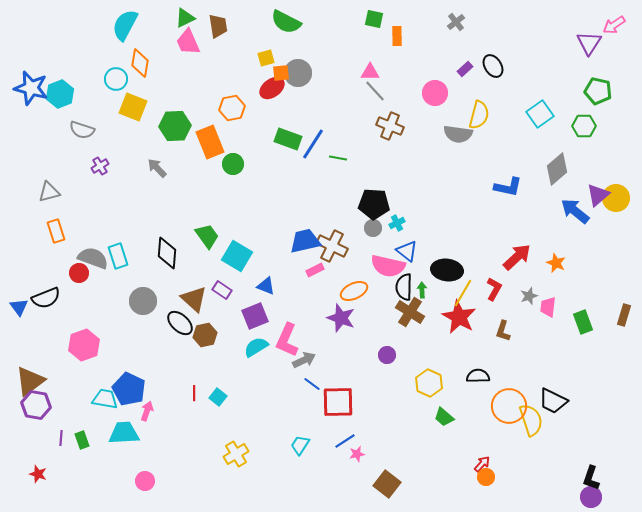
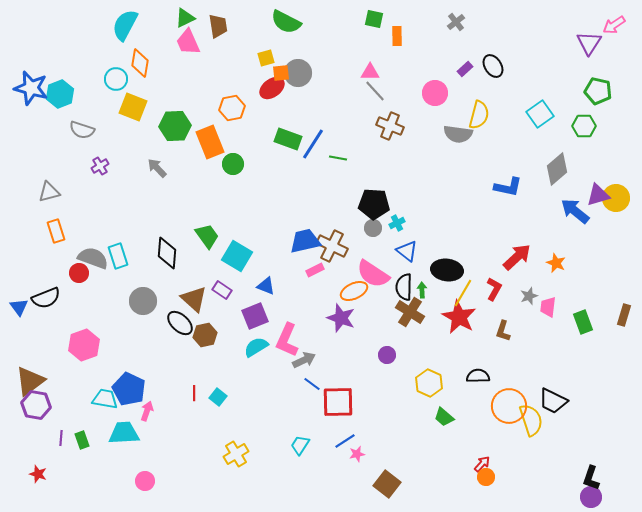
purple triangle at (598, 195): rotated 25 degrees clockwise
pink semicircle at (388, 266): moved 15 px left, 8 px down; rotated 20 degrees clockwise
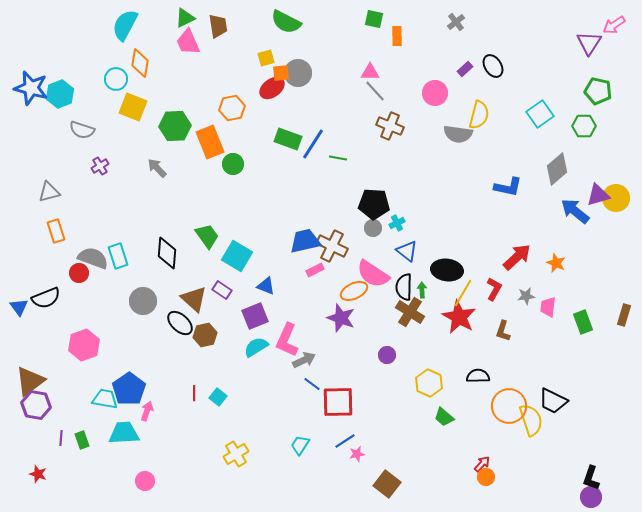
gray star at (529, 296): moved 3 px left; rotated 12 degrees clockwise
blue pentagon at (129, 389): rotated 12 degrees clockwise
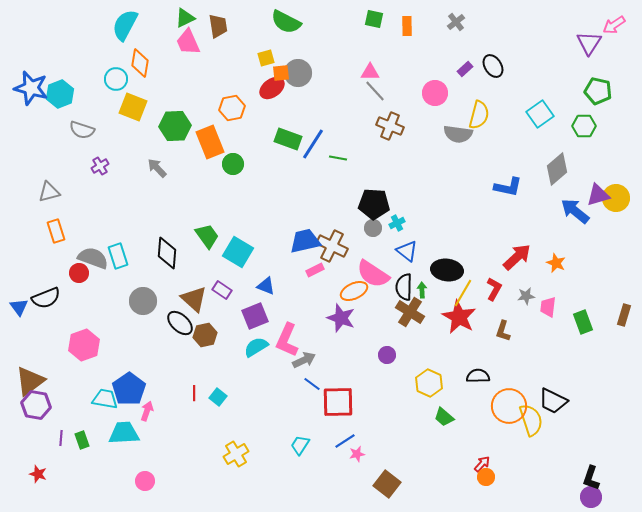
orange rectangle at (397, 36): moved 10 px right, 10 px up
cyan square at (237, 256): moved 1 px right, 4 px up
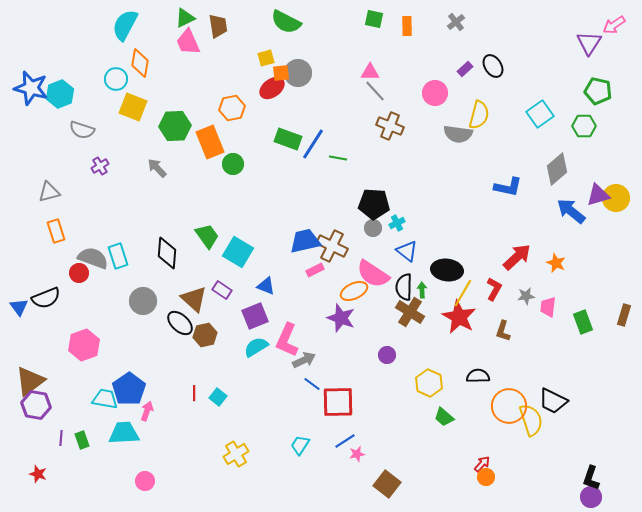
blue arrow at (575, 211): moved 4 px left
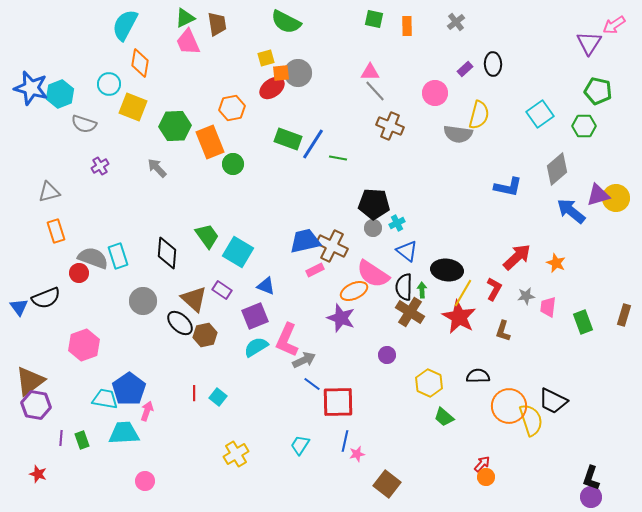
brown trapezoid at (218, 26): moved 1 px left, 2 px up
black ellipse at (493, 66): moved 2 px up; rotated 30 degrees clockwise
cyan circle at (116, 79): moved 7 px left, 5 px down
gray semicircle at (82, 130): moved 2 px right, 6 px up
blue line at (345, 441): rotated 45 degrees counterclockwise
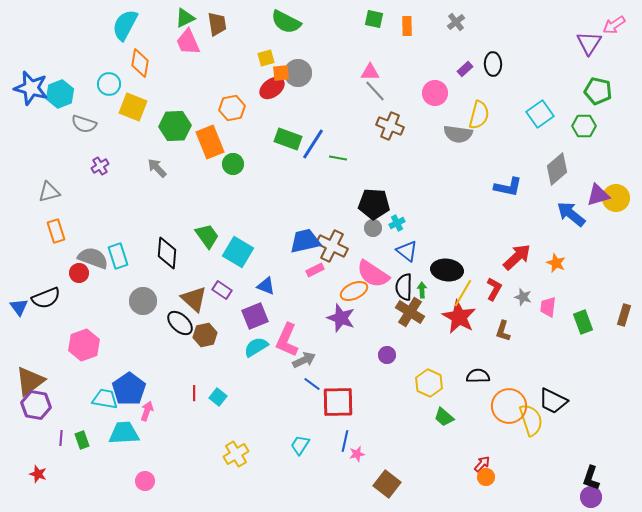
blue arrow at (571, 211): moved 3 px down
gray star at (526, 296): moved 3 px left, 1 px down; rotated 24 degrees clockwise
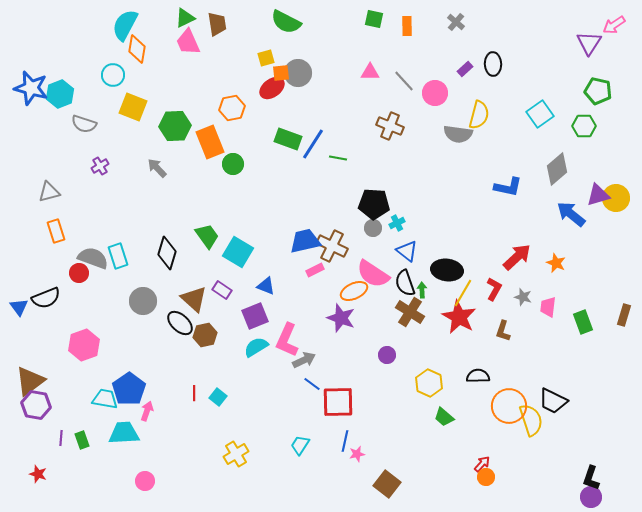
gray cross at (456, 22): rotated 12 degrees counterclockwise
orange diamond at (140, 63): moved 3 px left, 14 px up
cyan circle at (109, 84): moved 4 px right, 9 px up
gray line at (375, 91): moved 29 px right, 10 px up
black diamond at (167, 253): rotated 12 degrees clockwise
black semicircle at (404, 287): moved 1 px right, 4 px up; rotated 20 degrees counterclockwise
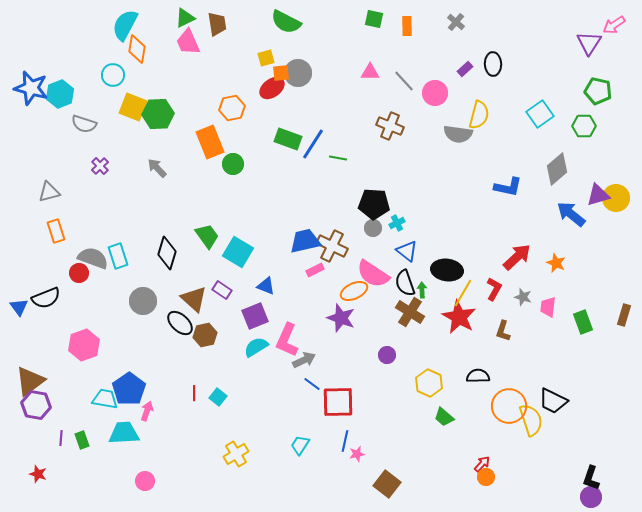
green hexagon at (175, 126): moved 17 px left, 12 px up
purple cross at (100, 166): rotated 12 degrees counterclockwise
